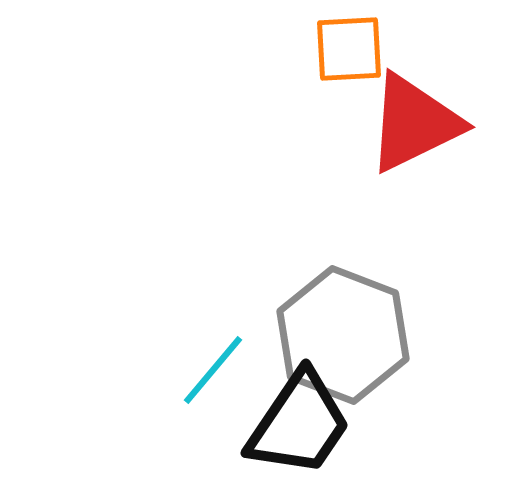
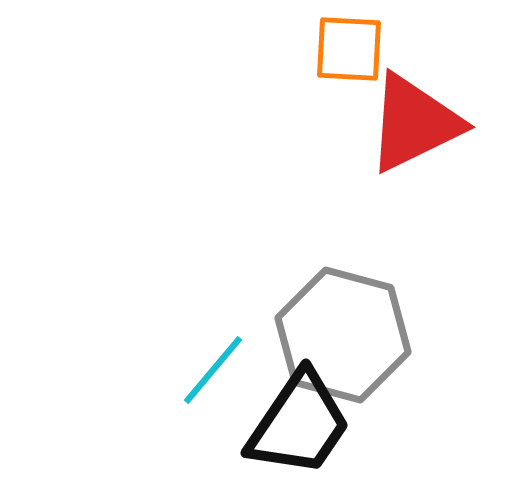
orange square: rotated 6 degrees clockwise
gray hexagon: rotated 6 degrees counterclockwise
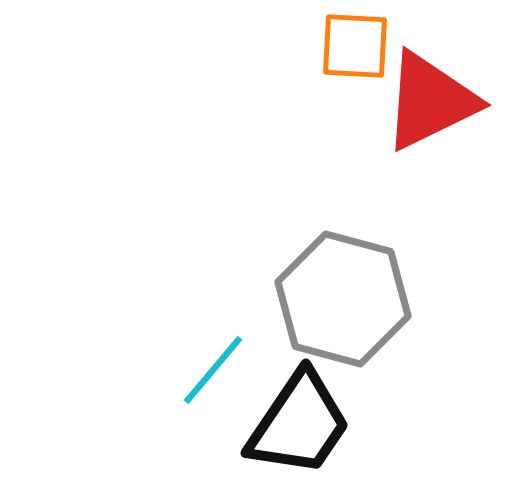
orange square: moved 6 px right, 3 px up
red triangle: moved 16 px right, 22 px up
gray hexagon: moved 36 px up
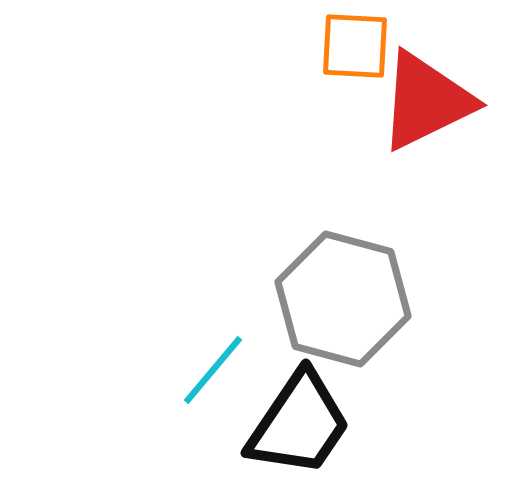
red triangle: moved 4 px left
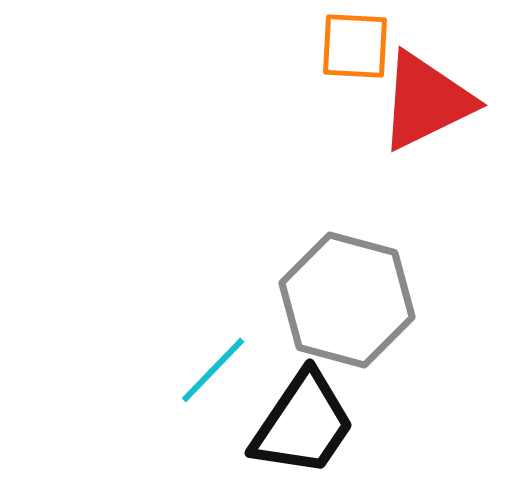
gray hexagon: moved 4 px right, 1 px down
cyan line: rotated 4 degrees clockwise
black trapezoid: moved 4 px right
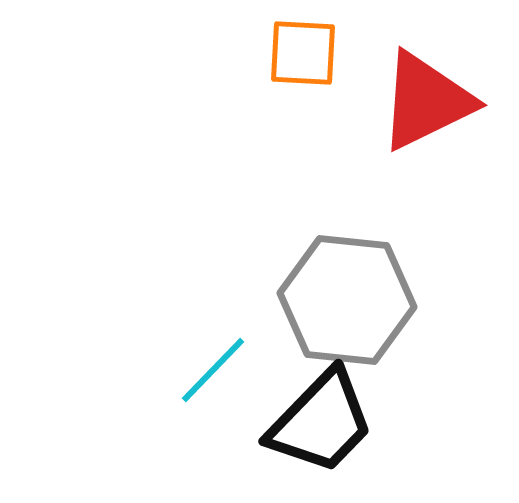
orange square: moved 52 px left, 7 px down
gray hexagon: rotated 9 degrees counterclockwise
black trapezoid: moved 18 px right, 2 px up; rotated 10 degrees clockwise
